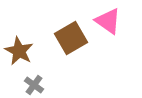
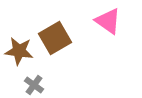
brown square: moved 16 px left
brown star: rotated 20 degrees counterclockwise
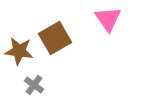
pink triangle: moved 2 px up; rotated 20 degrees clockwise
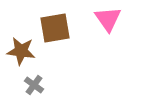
brown square: moved 10 px up; rotated 20 degrees clockwise
brown star: moved 2 px right
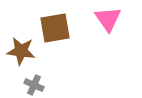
gray cross: rotated 12 degrees counterclockwise
